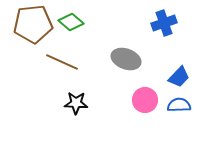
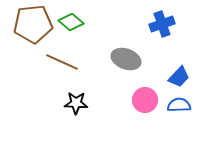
blue cross: moved 2 px left, 1 px down
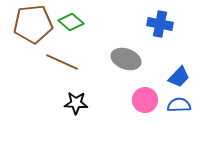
blue cross: moved 2 px left; rotated 30 degrees clockwise
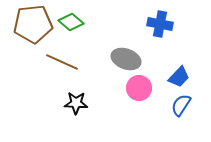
pink circle: moved 6 px left, 12 px up
blue semicircle: moved 2 px right; rotated 55 degrees counterclockwise
